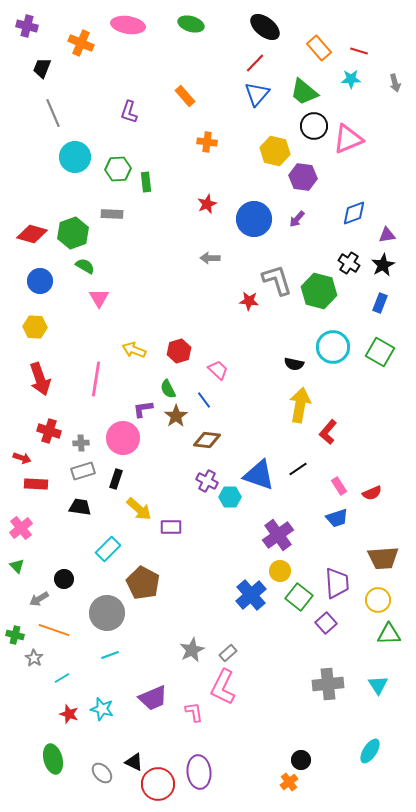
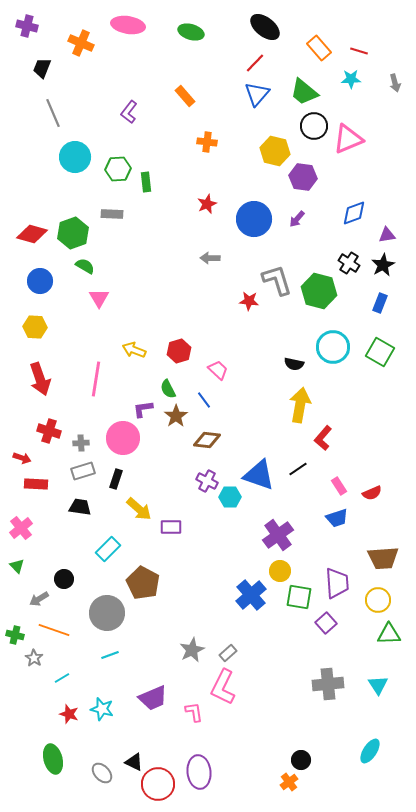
green ellipse at (191, 24): moved 8 px down
purple L-shape at (129, 112): rotated 20 degrees clockwise
red L-shape at (328, 432): moved 5 px left, 6 px down
green square at (299, 597): rotated 28 degrees counterclockwise
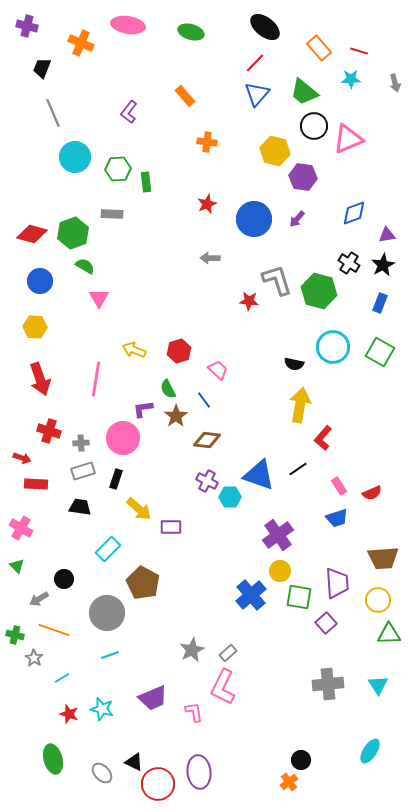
pink cross at (21, 528): rotated 20 degrees counterclockwise
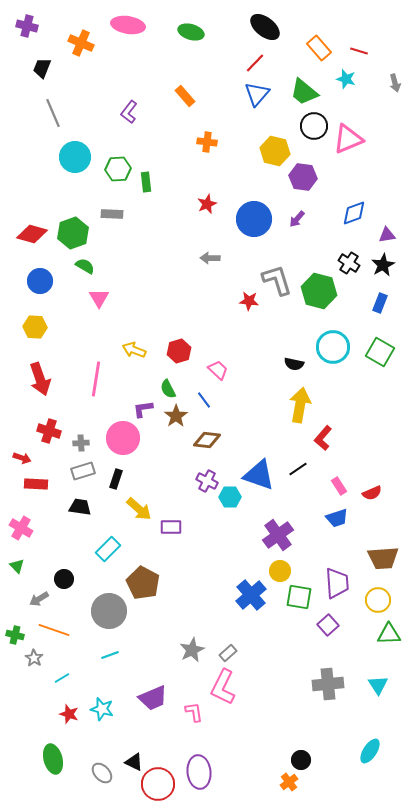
cyan star at (351, 79): moved 5 px left; rotated 18 degrees clockwise
gray circle at (107, 613): moved 2 px right, 2 px up
purple square at (326, 623): moved 2 px right, 2 px down
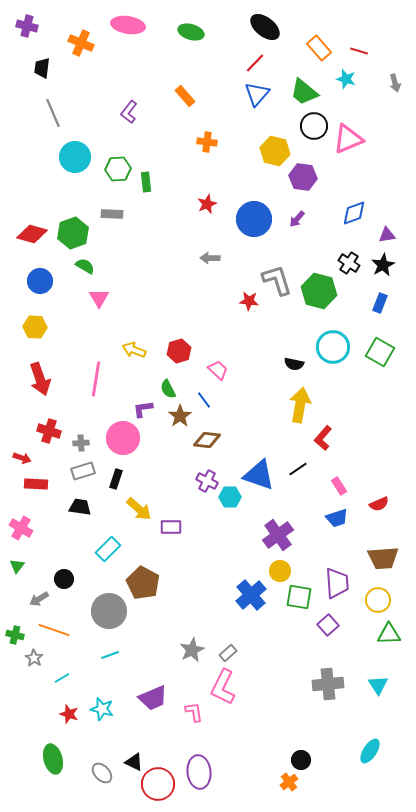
black trapezoid at (42, 68): rotated 15 degrees counterclockwise
brown star at (176, 416): moved 4 px right
red semicircle at (372, 493): moved 7 px right, 11 px down
green triangle at (17, 566): rotated 21 degrees clockwise
